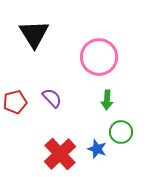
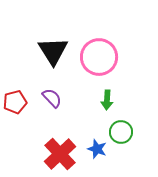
black triangle: moved 19 px right, 17 px down
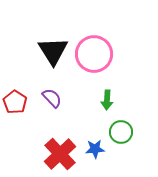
pink circle: moved 5 px left, 3 px up
red pentagon: rotated 25 degrees counterclockwise
blue star: moved 2 px left; rotated 24 degrees counterclockwise
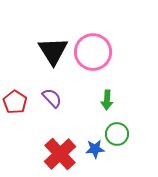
pink circle: moved 1 px left, 2 px up
green circle: moved 4 px left, 2 px down
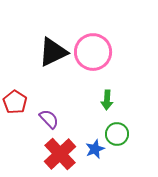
black triangle: moved 1 px down; rotated 36 degrees clockwise
purple semicircle: moved 3 px left, 21 px down
blue star: rotated 18 degrees counterclockwise
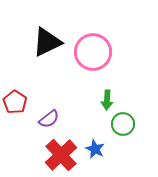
black triangle: moved 6 px left, 10 px up
purple semicircle: rotated 95 degrees clockwise
green circle: moved 6 px right, 10 px up
blue star: rotated 24 degrees counterclockwise
red cross: moved 1 px right, 1 px down
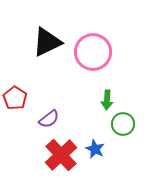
red pentagon: moved 4 px up
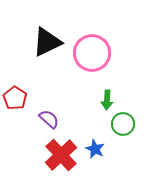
pink circle: moved 1 px left, 1 px down
purple semicircle: rotated 100 degrees counterclockwise
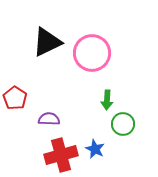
purple semicircle: rotated 40 degrees counterclockwise
red cross: rotated 28 degrees clockwise
